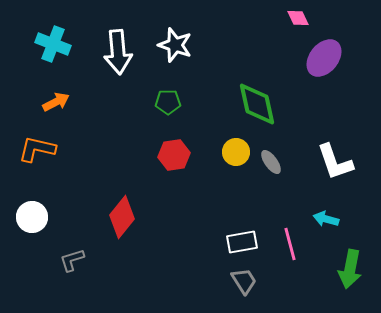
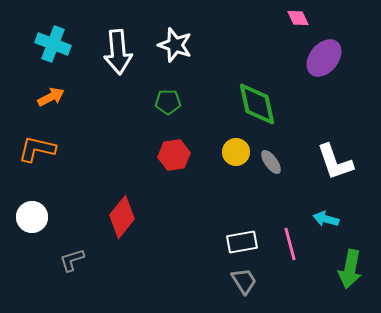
orange arrow: moved 5 px left, 5 px up
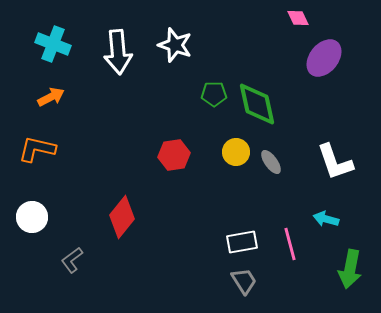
green pentagon: moved 46 px right, 8 px up
gray L-shape: rotated 20 degrees counterclockwise
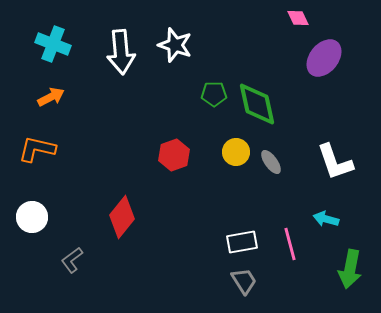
white arrow: moved 3 px right
red hexagon: rotated 12 degrees counterclockwise
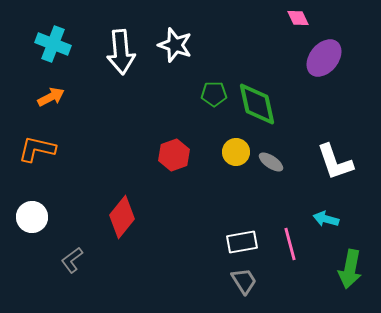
gray ellipse: rotated 20 degrees counterclockwise
